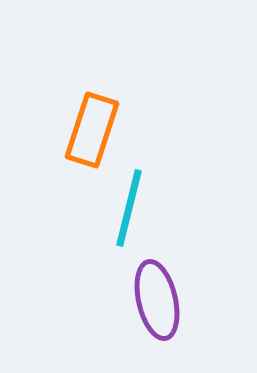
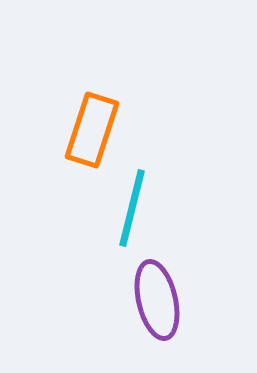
cyan line: moved 3 px right
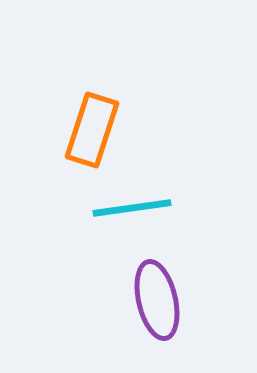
cyan line: rotated 68 degrees clockwise
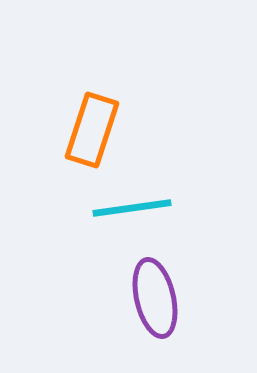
purple ellipse: moved 2 px left, 2 px up
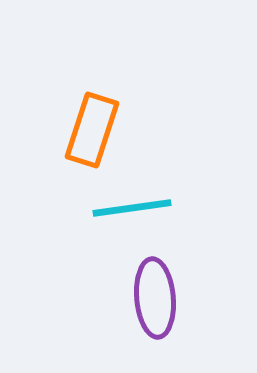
purple ellipse: rotated 8 degrees clockwise
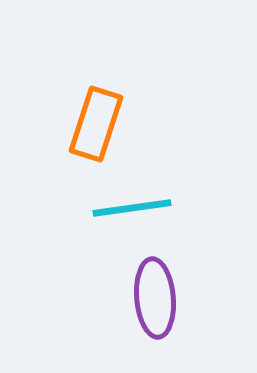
orange rectangle: moved 4 px right, 6 px up
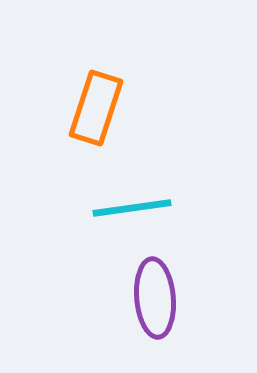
orange rectangle: moved 16 px up
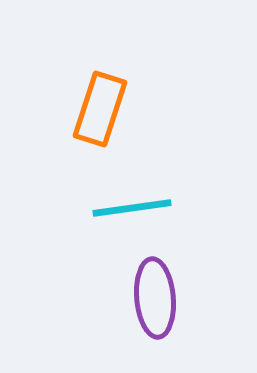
orange rectangle: moved 4 px right, 1 px down
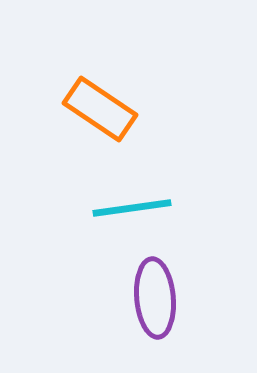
orange rectangle: rotated 74 degrees counterclockwise
